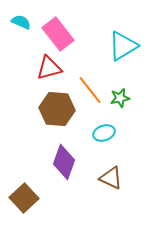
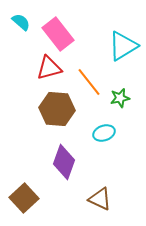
cyan semicircle: rotated 18 degrees clockwise
orange line: moved 1 px left, 8 px up
brown triangle: moved 11 px left, 21 px down
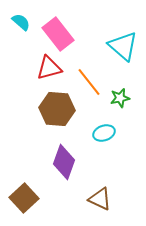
cyan triangle: rotated 48 degrees counterclockwise
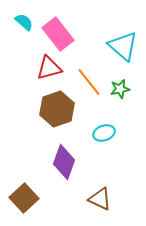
cyan semicircle: moved 3 px right
green star: moved 9 px up
brown hexagon: rotated 24 degrees counterclockwise
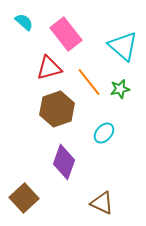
pink rectangle: moved 8 px right
cyan ellipse: rotated 30 degrees counterclockwise
brown triangle: moved 2 px right, 4 px down
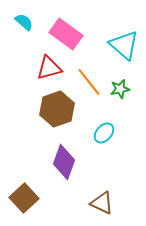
pink rectangle: rotated 16 degrees counterclockwise
cyan triangle: moved 1 px right, 1 px up
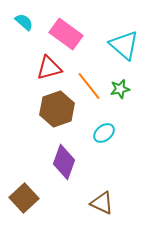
orange line: moved 4 px down
cyan ellipse: rotated 10 degrees clockwise
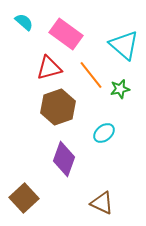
orange line: moved 2 px right, 11 px up
brown hexagon: moved 1 px right, 2 px up
purple diamond: moved 3 px up
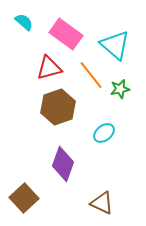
cyan triangle: moved 9 px left
purple diamond: moved 1 px left, 5 px down
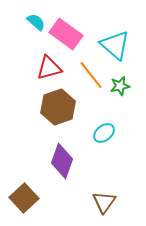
cyan semicircle: moved 12 px right
green star: moved 3 px up
purple diamond: moved 1 px left, 3 px up
brown triangle: moved 2 px right, 1 px up; rotated 40 degrees clockwise
